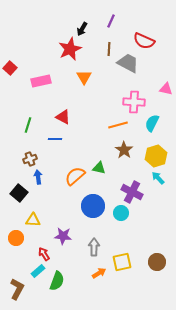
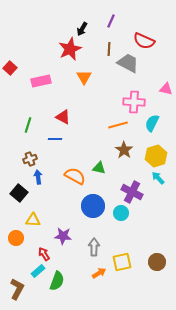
orange semicircle: rotated 70 degrees clockwise
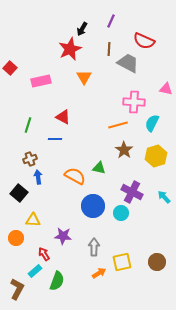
cyan arrow: moved 6 px right, 19 px down
cyan rectangle: moved 3 px left
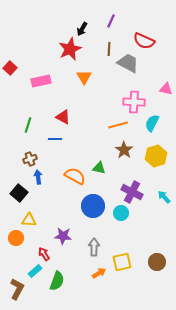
yellow triangle: moved 4 px left
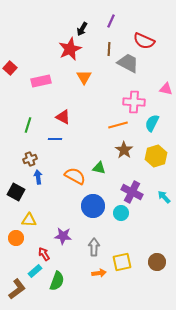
black square: moved 3 px left, 1 px up; rotated 12 degrees counterclockwise
orange arrow: rotated 24 degrees clockwise
brown L-shape: rotated 25 degrees clockwise
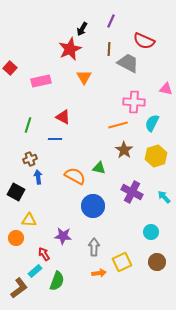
cyan circle: moved 30 px right, 19 px down
yellow square: rotated 12 degrees counterclockwise
brown L-shape: moved 2 px right, 1 px up
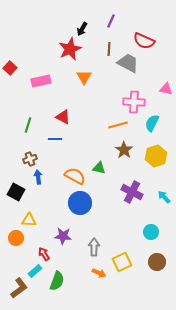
blue circle: moved 13 px left, 3 px up
orange arrow: rotated 32 degrees clockwise
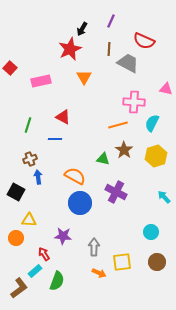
green triangle: moved 4 px right, 9 px up
purple cross: moved 16 px left
yellow square: rotated 18 degrees clockwise
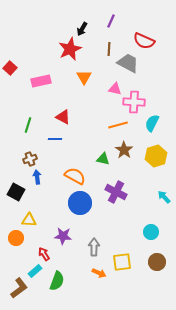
pink triangle: moved 51 px left
blue arrow: moved 1 px left
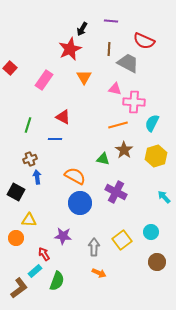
purple line: rotated 72 degrees clockwise
pink rectangle: moved 3 px right, 1 px up; rotated 42 degrees counterclockwise
yellow square: moved 22 px up; rotated 30 degrees counterclockwise
